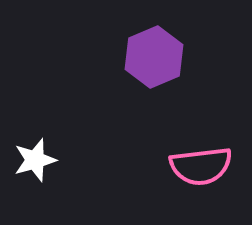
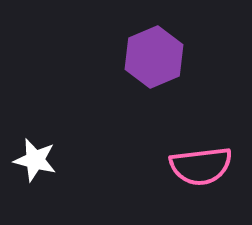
white star: rotated 30 degrees clockwise
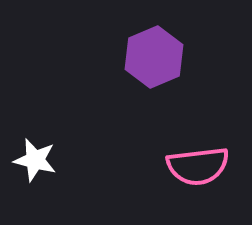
pink semicircle: moved 3 px left
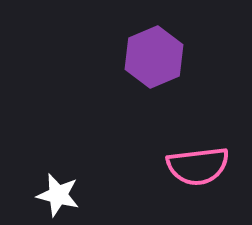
white star: moved 23 px right, 35 px down
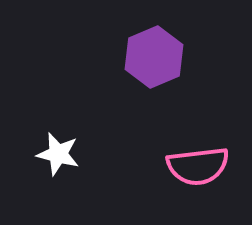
white star: moved 41 px up
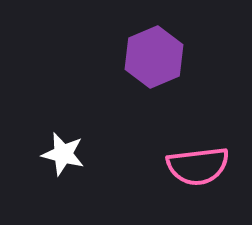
white star: moved 5 px right
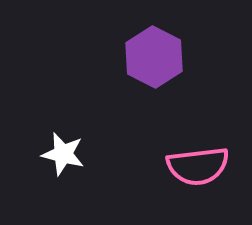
purple hexagon: rotated 10 degrees counterclockwise
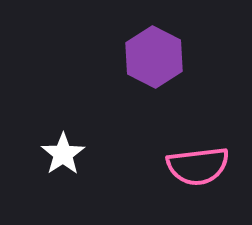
white star: rotated 24 degrees clockwise
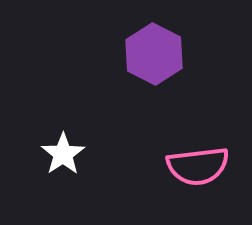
purple hexagon: moved 3 px up
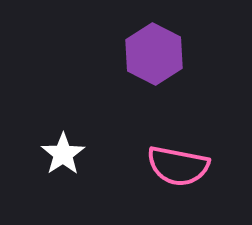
pink semicircle: moved 20 px left; rotated 18 degrees clockwise
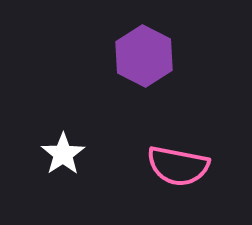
purple hexagon: moved 10 px left, 2 px down
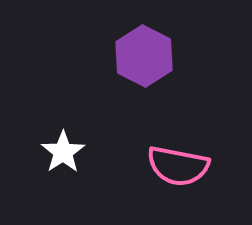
white star: moved 2 px up
